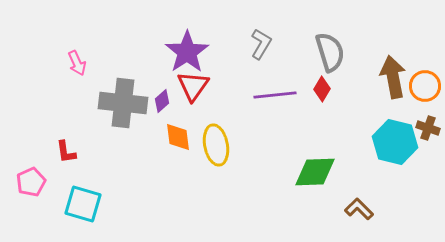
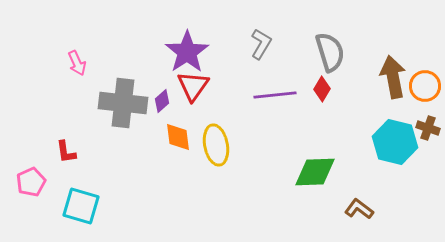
cyan square: moved 2 px left, 2 px down
brown L-shape: rotated 8 degrees counterclockwise
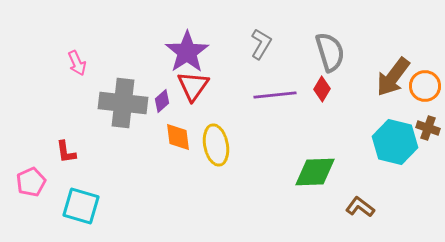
brown arrow: rotated 132 degrees counterclockwise
brown L-shape: moved 1 px right, 2 px up
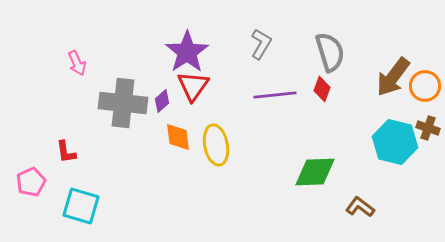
red diamond: rotated 10 degrees counterclockwise
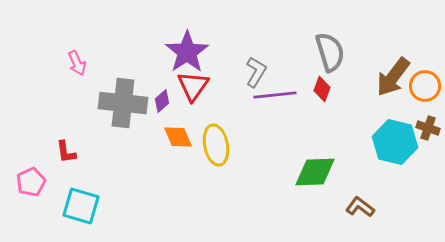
gray L-shape: moved 5 px left, 28 px down
orange diamond: rotated 16 degrees counterclockwise
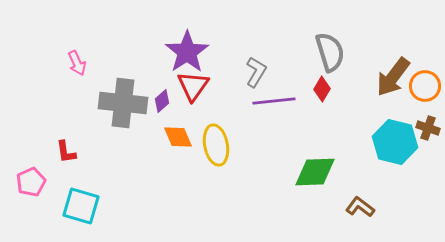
red diamond: rotated 10 degrees clockwise
purple line: moved 1 px left, 6 px down
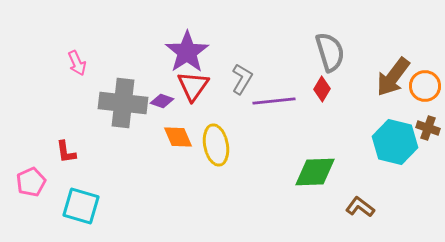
gray L-shape: moved 14 px left, 7 px down
purple diamond: rotated 60 degrees clockwise
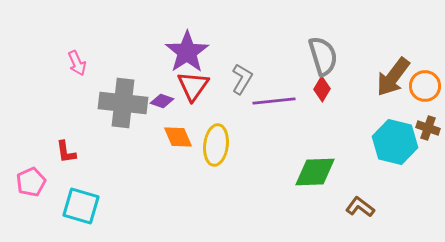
gray semicircle: moved 7 px left, 4 px down
yellow ellipse: rotated 18 degrees clockwise
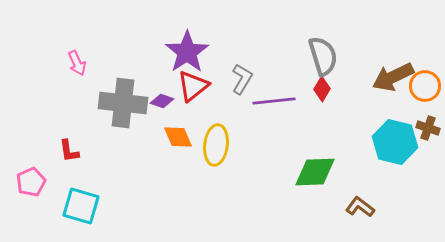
brown arrow: rotated 27 degrees clockwise
red triangle: rotated 16 degrees clockwise
red L-shape: moved 3 px right, 1 px up
